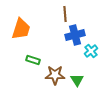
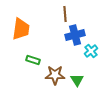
orange trapezoid: rotated 10 degrees counterclockwise
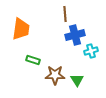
cyan cross: rotated 24 degrees clockwise
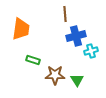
blue cross: moved 1 px right, 1 px down
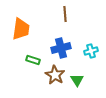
blue cross: moved 15 px left, 12 px down
brown star: rotated 30 degrees clockwise
